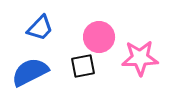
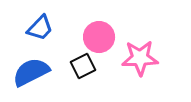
black square: rotated 15 degrees counterclockwise
blue semicircle: moved 1 px right
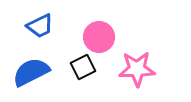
blue trapezoid: moved 2 px up; rotated 20 degrees clockwise
pink star: moved 3 px left, 11 px down
black square: moved 1 px down
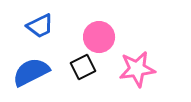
pink star: rotated 6 degrees counterclockwise
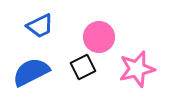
pink star: rotated 6 degrees counterclockwise
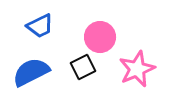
pink circle: moved 1 px right
pink star: rotated 9 degrees counterclockwise
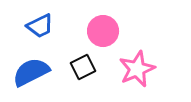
pink circle: moved 3 px right, 6 px up
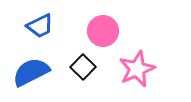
black square: rotated 20 degrees counterclockwise
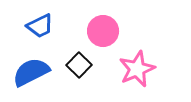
black square: moved 4 px left, 2 px up
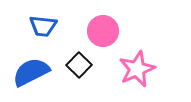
blue trapezoid: moved 3 px right; rotated 32 degrees clockwise
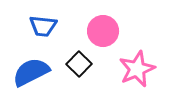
black square: moved 1 px up
